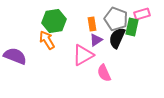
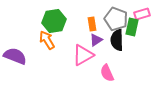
black semicircle: moved 2 px down; rotated 25 degrees counterclockwise
pink semicircle: moved 3 px right
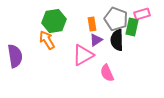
purple semicircle: rotated 60 degrees clockwise
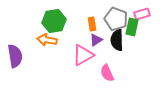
orange arrow: rotated 48 degrees counterclockwise
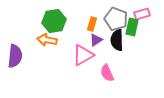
orange rectangle: rotated 24 degrees clockwise
purple semicircle: rotated 15 degrees clockwise
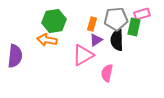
gray pentagon: rotated 25 degrees counterclockwise
green rectangle: moved 2 px right
pink semicircle: rotated 36 degrees clockwise
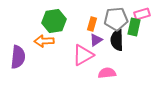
orange arrow: moved 3 px left, 1 px down; rotated 12 degrees counterclockwise
purple semicircle: moved 3 px right, 1 px down
pink semicircle: rotated 72 degrees clockwise
